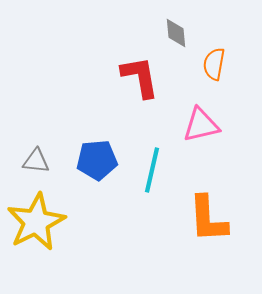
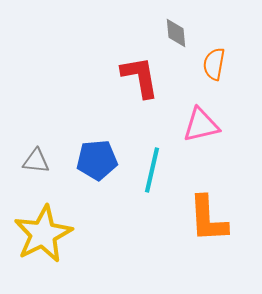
yellow star: moved 7 px right, 12 px down
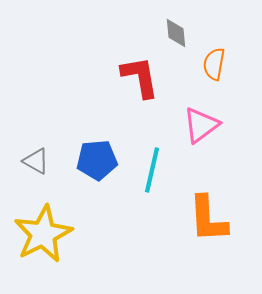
pink triangle: rotated 24 degrees counterclockwise
gray triangle: rotated 24 degrees clockwise
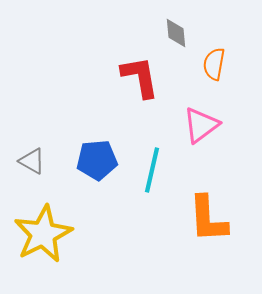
gray triangle: moved 4 px left
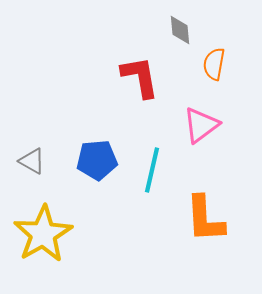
gray diamond: moved 4 px right, 3 px up
orange L-shape: moved 3 px left
yellow star: rotated 4 degrees counterclockwise
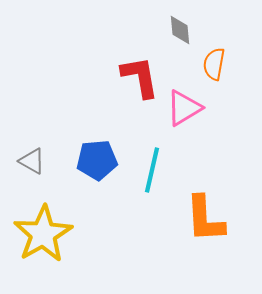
pink triangle: moved 17 px left, 17 px up; rotated 6 degrees clockwise
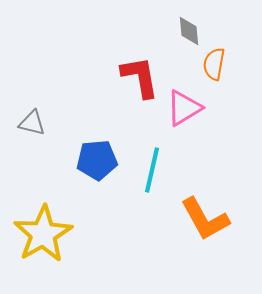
gray diamond: moved 9 px right, 1 px down
gray triangle: moved 38 px up; rotated 16 degrees counterclockwise
orange L-shape: rotated 26 degrees counterclockwise
